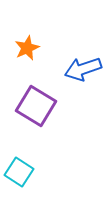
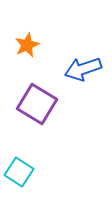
orange star: moved 3 px up
purple square: moved 1 px right, 2 px up
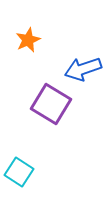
orange star: moved 1 px right, 5 px up
purple square: moved 14 px right
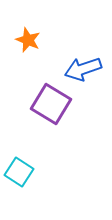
orange star: rotated 25 degrees counterclockwise
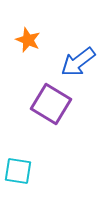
blue arrow: moved 5 px left, 7 px up; rotated 18 degrees counterclockwise
cyan square: moved 1 px left, 1 px up; rotated 24 degrees counterclockwise
